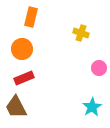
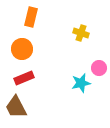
cyan star: moved 11 px left, 24 px up; rotated 18 degrees clockwise
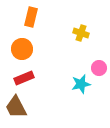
cyan star: moved 1 px down
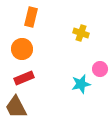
pink circle: moved 1 px right, 1 px down
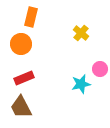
yellow cross: rotated 21 degrees clockwise
orange circle: moved 1 px left, 5 px up
brown trapezoid: moved 5 px right
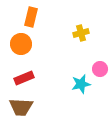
yellow cross: rotated 35 degrees clockwise
brown trapezoid: rotated 60 degrees counterclockwise
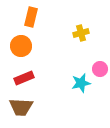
orange circle: moved 2 px down
cyan star: moved 1 px up
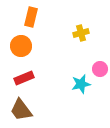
cyan star: moved 1 px down
brown trapezoid: moved 3 px down; rotated 50 degrees clockwise
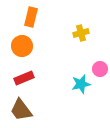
orange circle: moved 1 px right
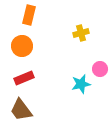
orange rectangle: moved 2 px left, 2 px up
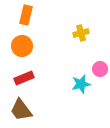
orange rectangle: moved 3 px left
